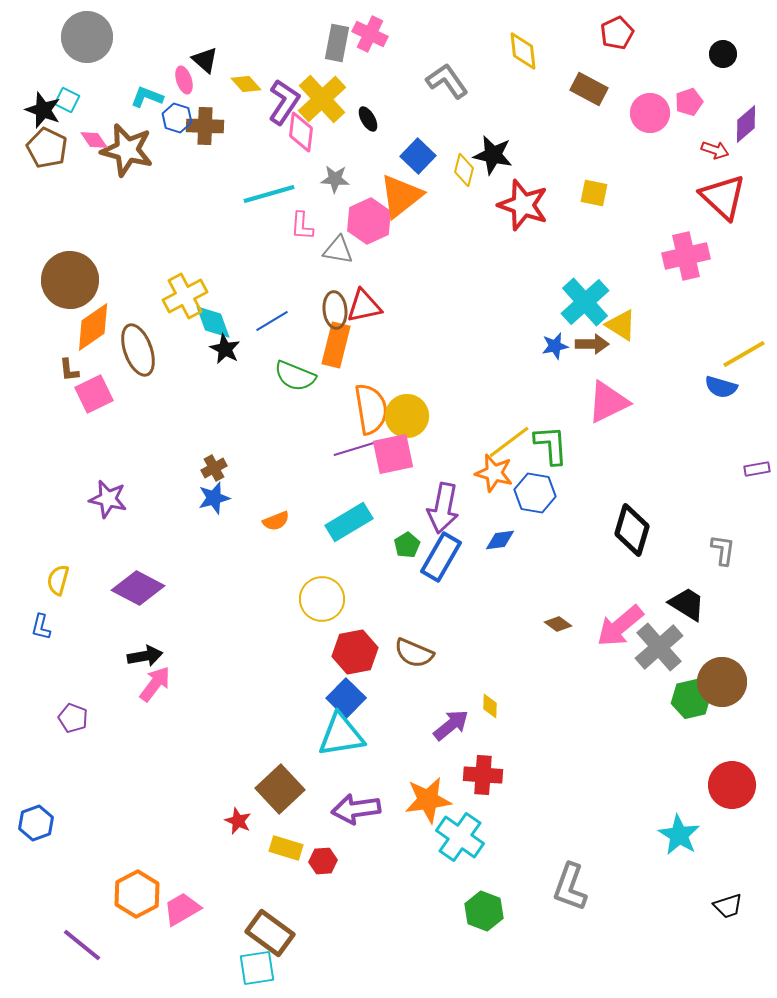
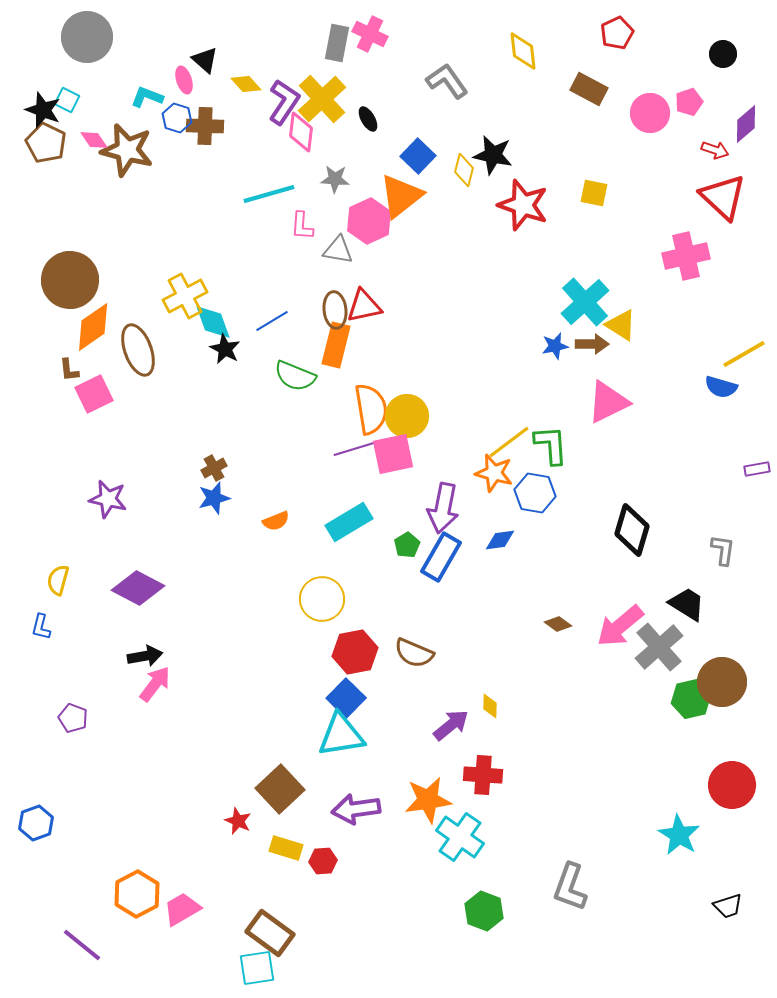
brown pentagon at (47, 148): moved 1 px left, 5 px up
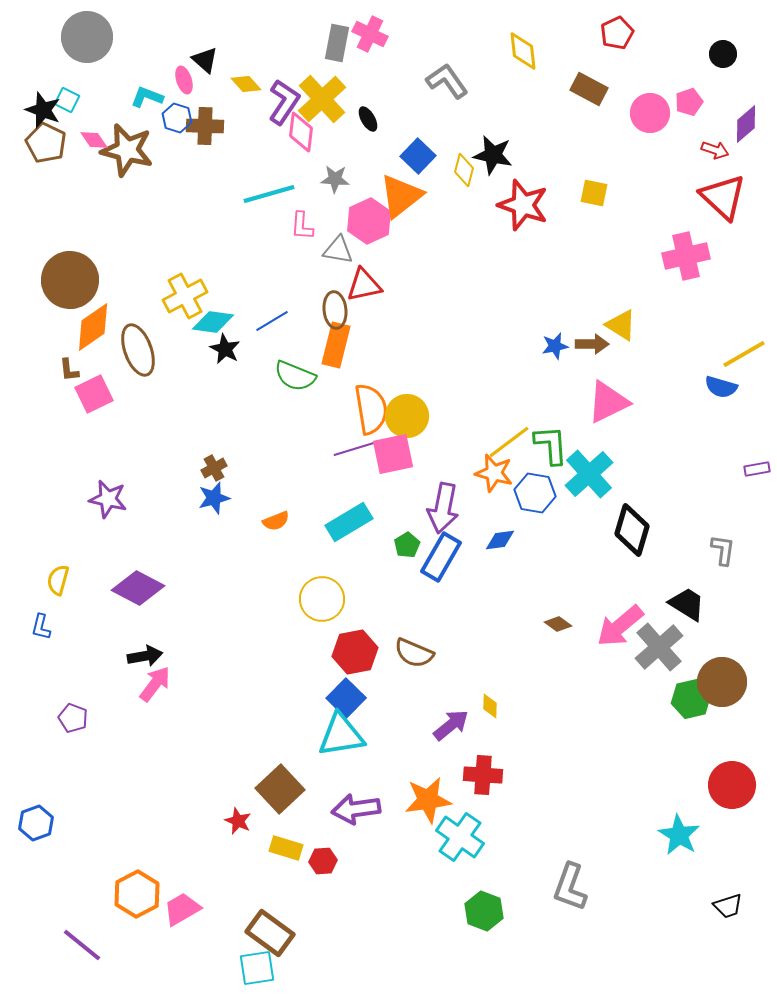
cyan cross at (585, 302): moved 4 px right, 172 px down
red triangle at (364, 306): moved 21 px up
cyan diamond at (213, 322): rotated 63 degrees counterclockwise
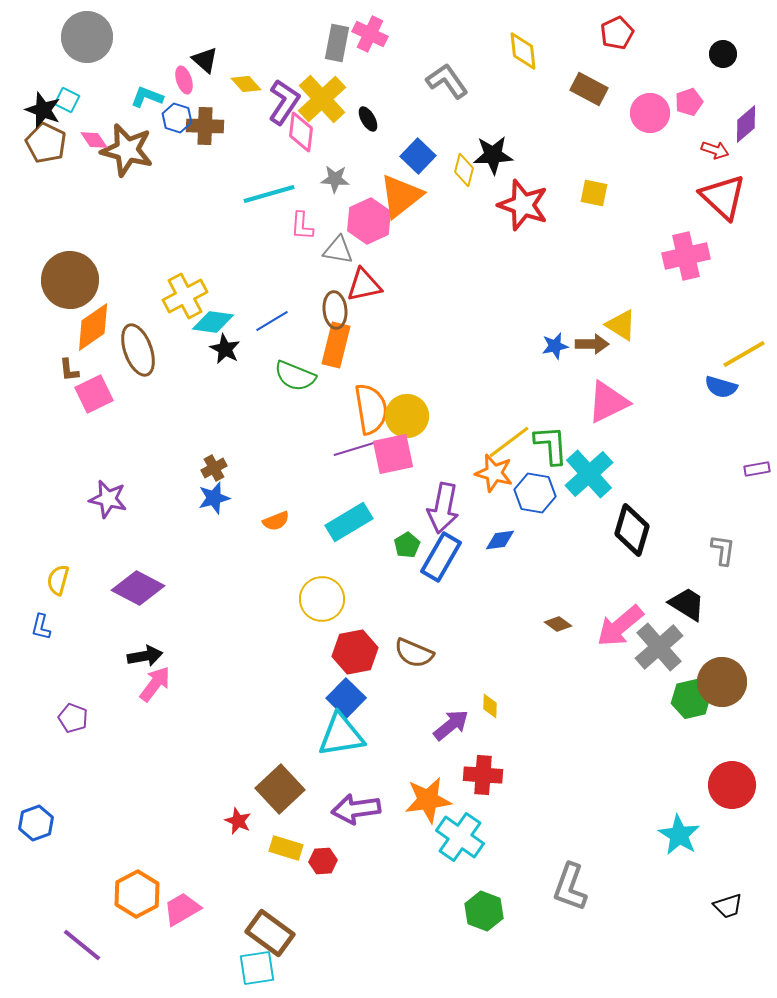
black star at (493, 155): rotated 15 degrees counterclockwise
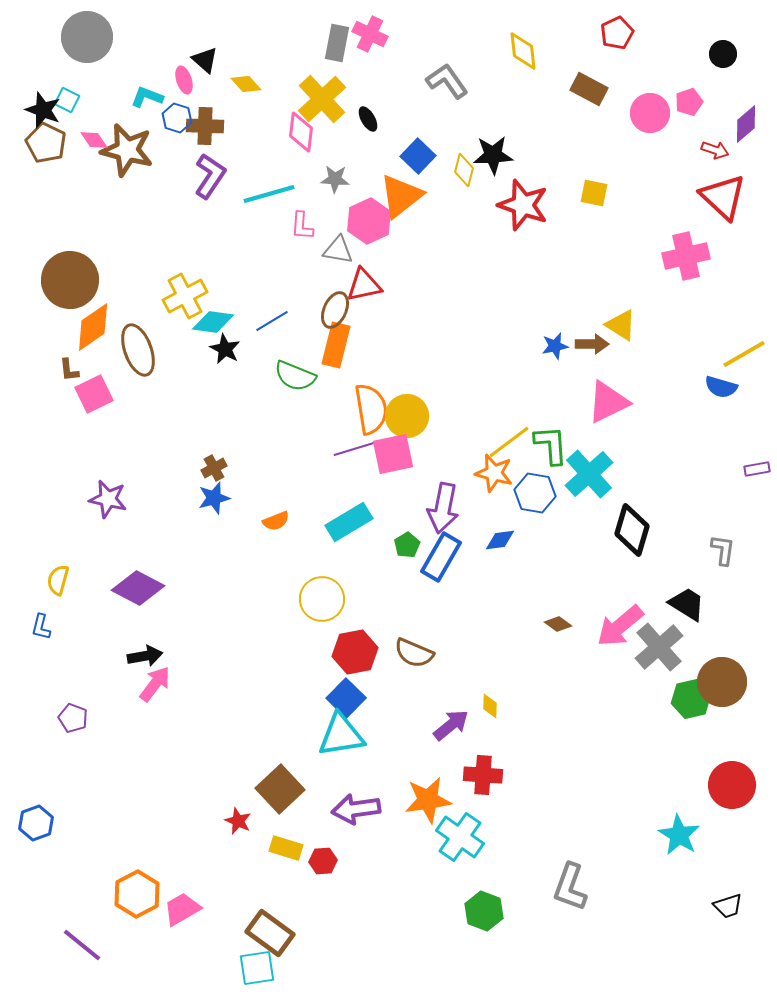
purple L-shape at (284, 102): moved 74 px left, 74 px down
brown ellipse at (335, 310): rotated 30 degrees clockwise
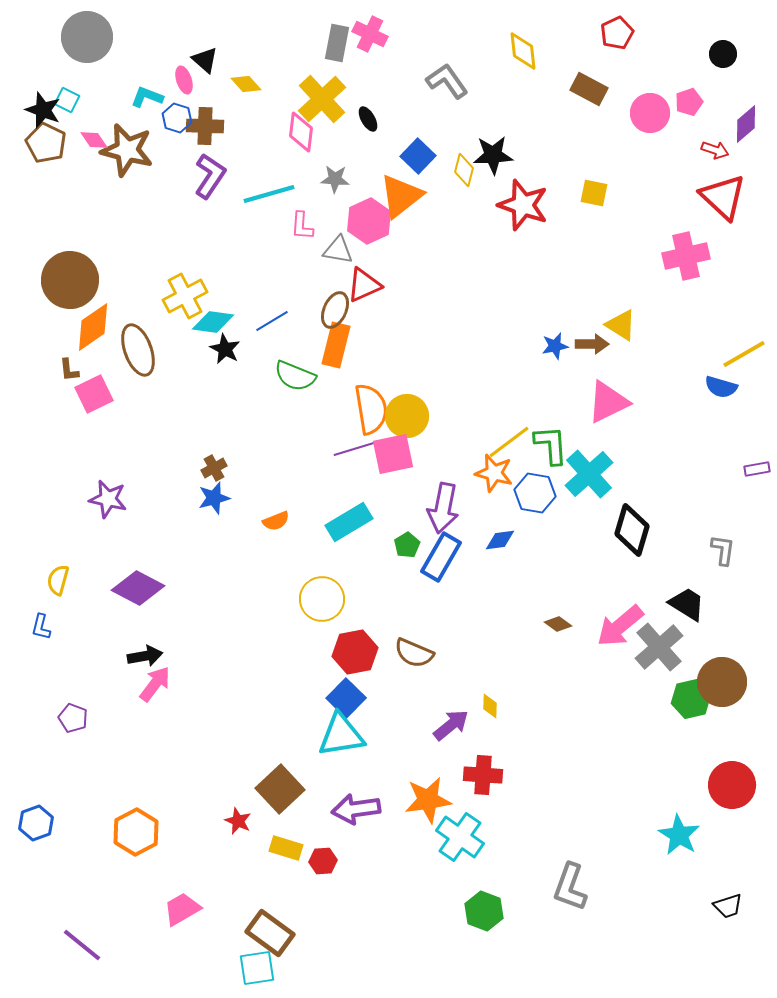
red triangle at (364, 285): rotated 12 degrees counterclockwise
orange hexagon at (137, 894): moved 1 px left, 62 px up
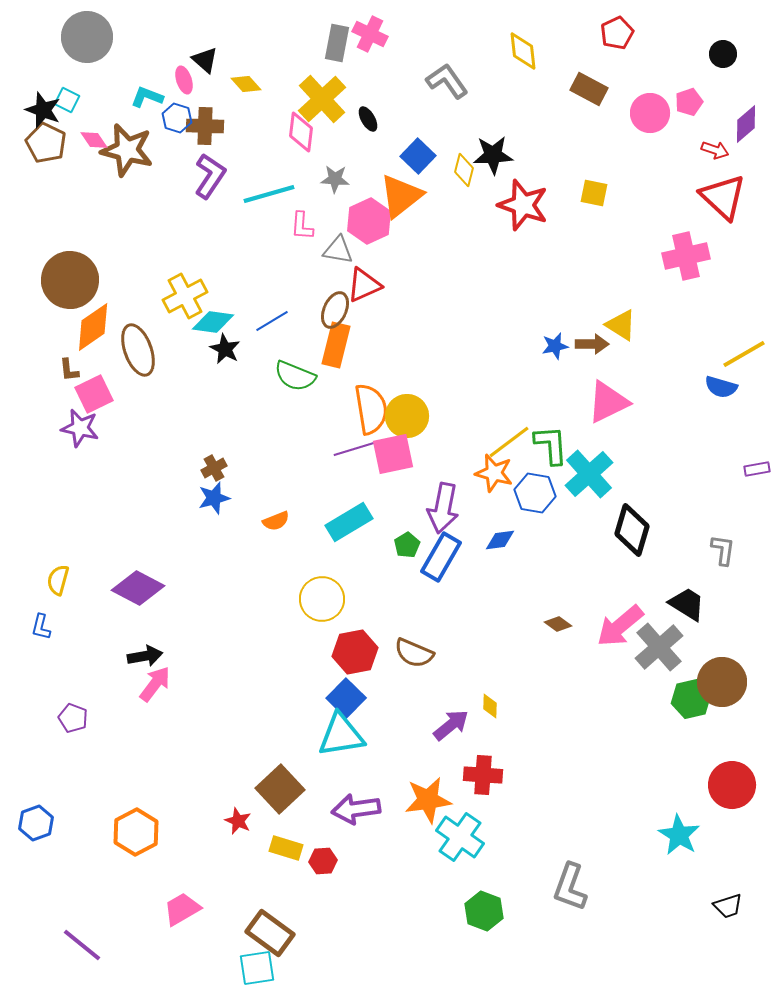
purple star at (108, 499): moved 28 px left, 71 px up
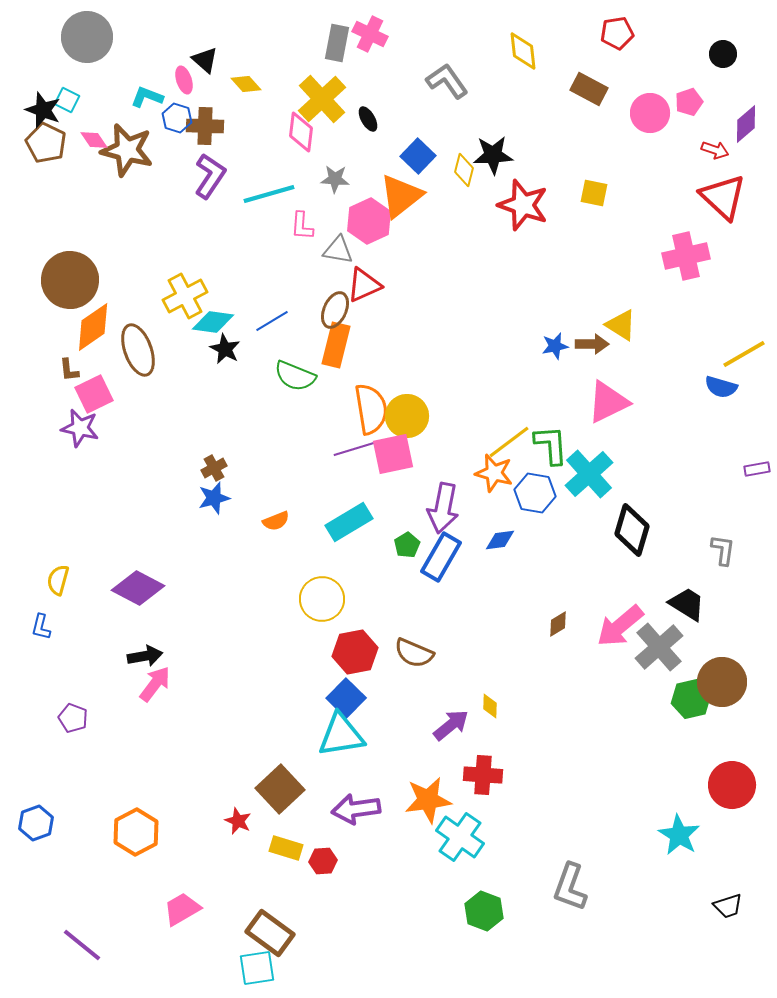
red pentagon at (617, 33): rotated 16 degrees clockwise
brown diamond at (558, 624): rotated 68 degrees counterclockwise
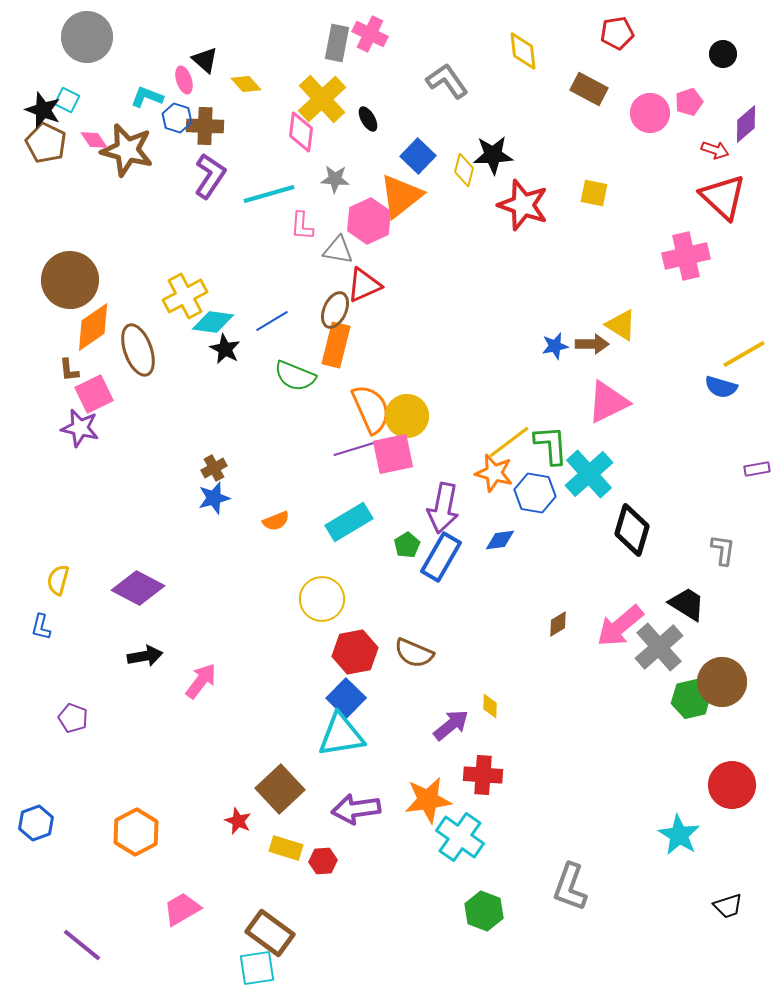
orange semicircle at (371, 409): rotated 15 degrees counterclockwise
pink arrow at (155, 684): moved 46 px right, 3 px up
